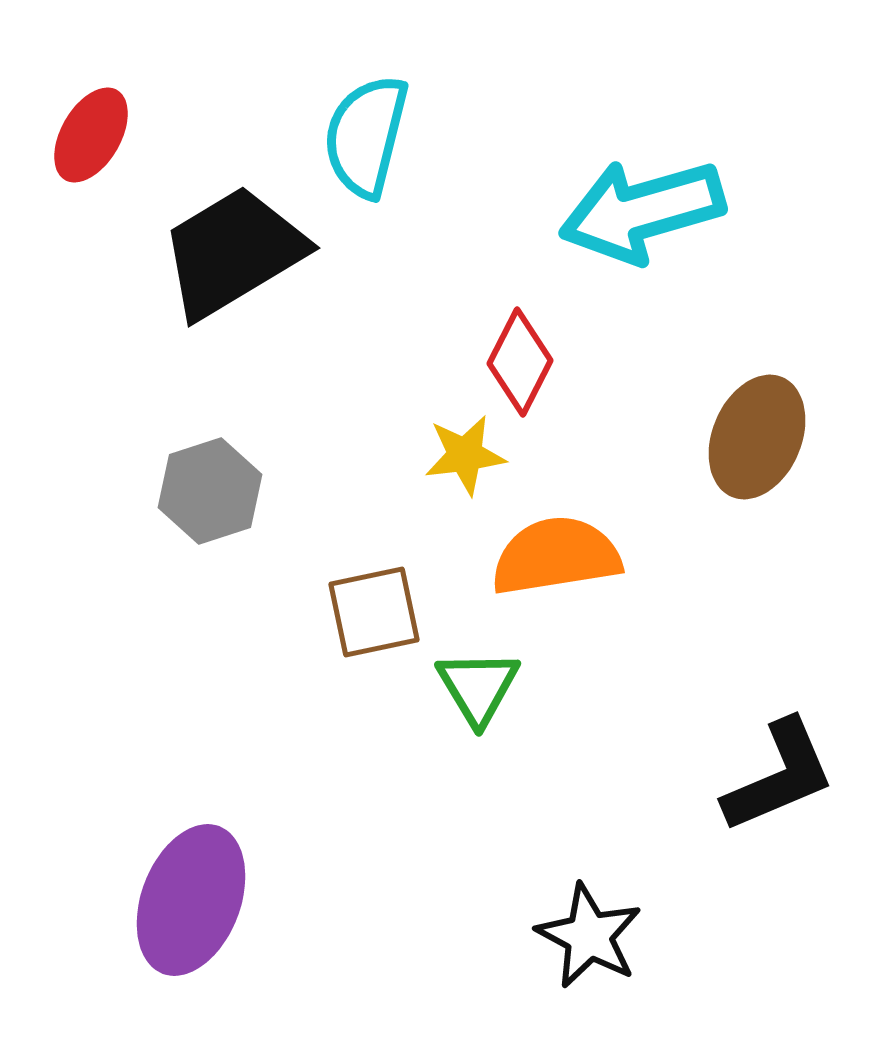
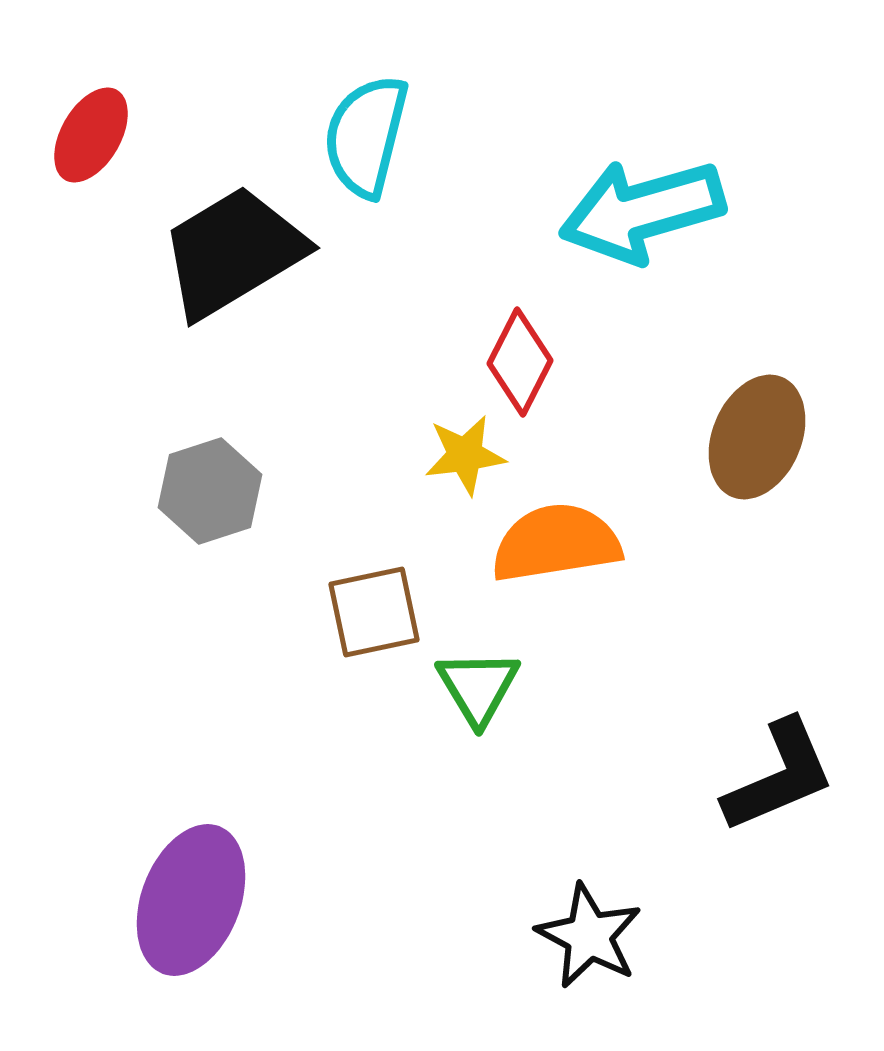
orange semicircle: moved 13 px up
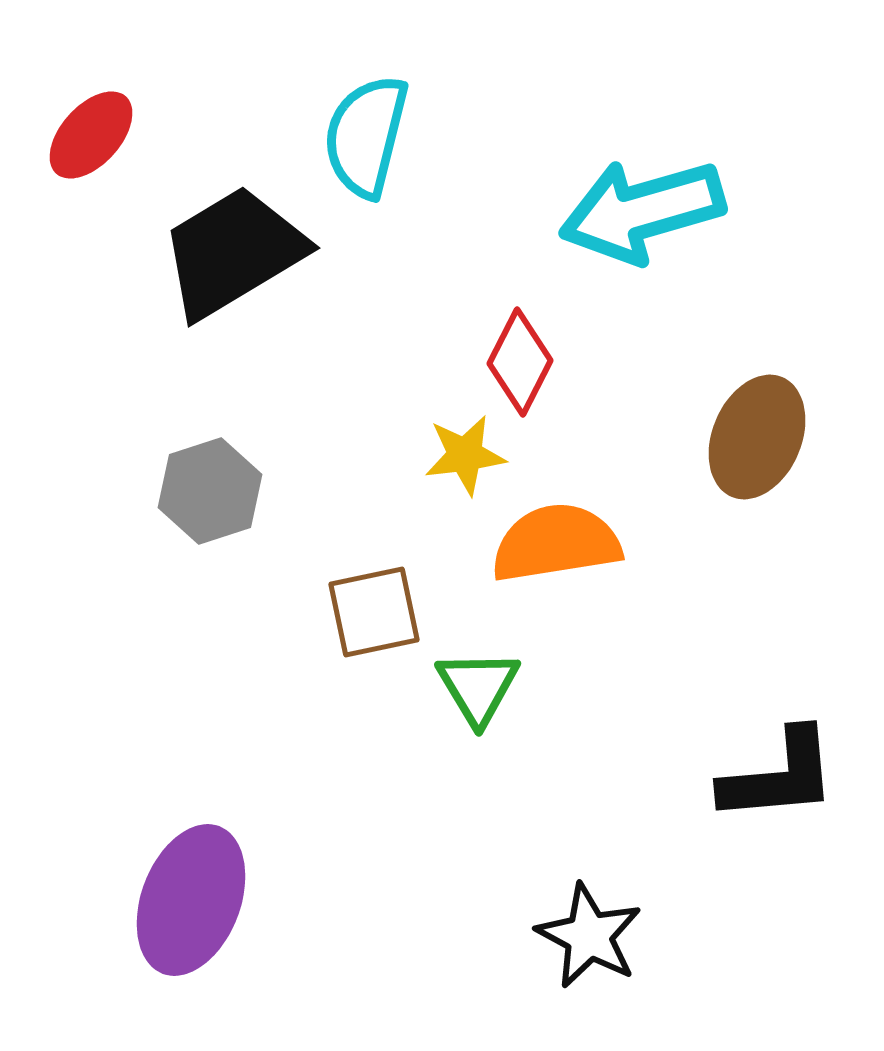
red ellipse: rotated 12 degrees clockwise
black L-shape: rotated 18 degrees clockwise
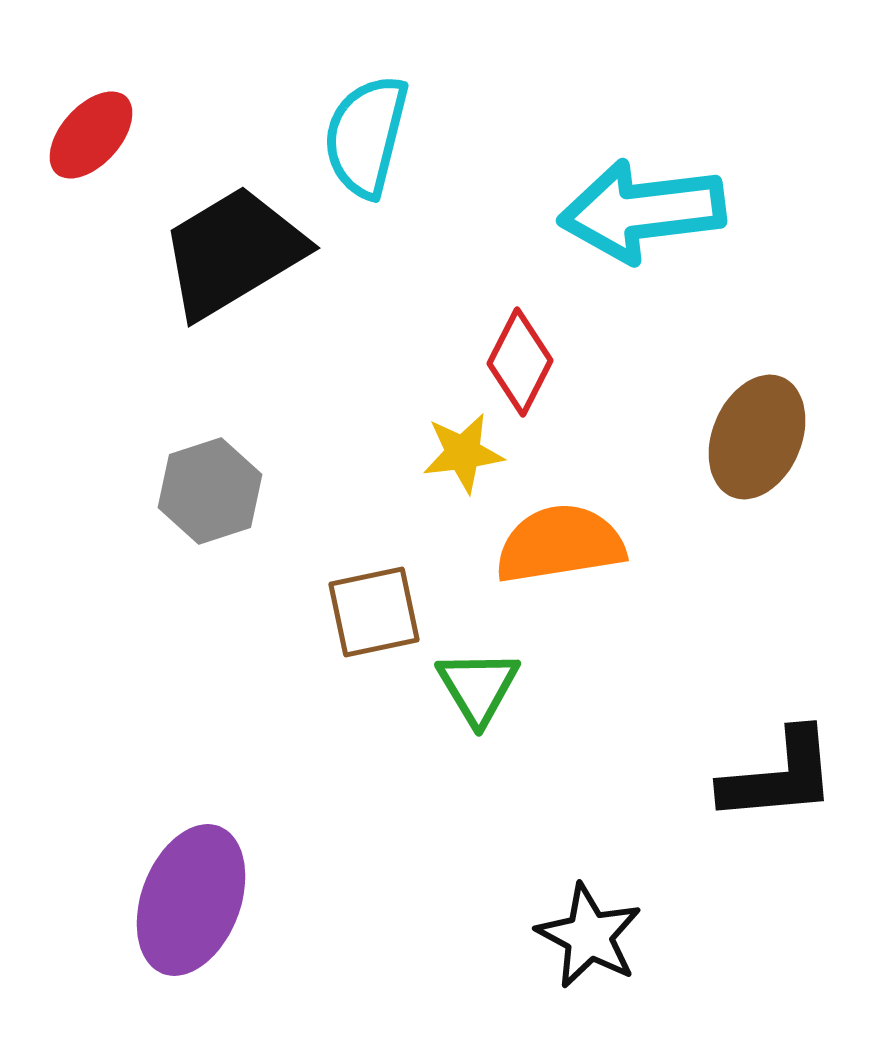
cyan arrow: rotated 9 degrees clockwise
yellow star: moved 2 px left, 2 px up
orange semicircle: moved 4 px right, 1 px down
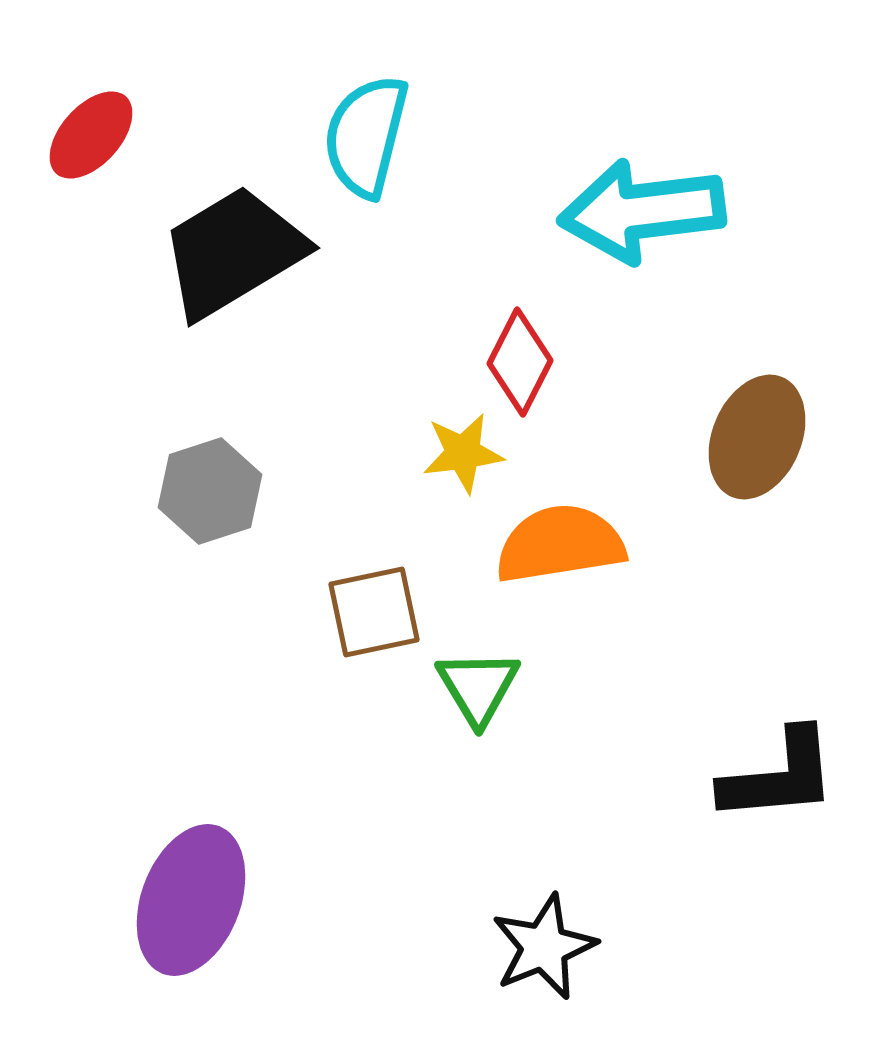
black star: moved 45 px left, 11 px down; rotated 22 degrees clockwise
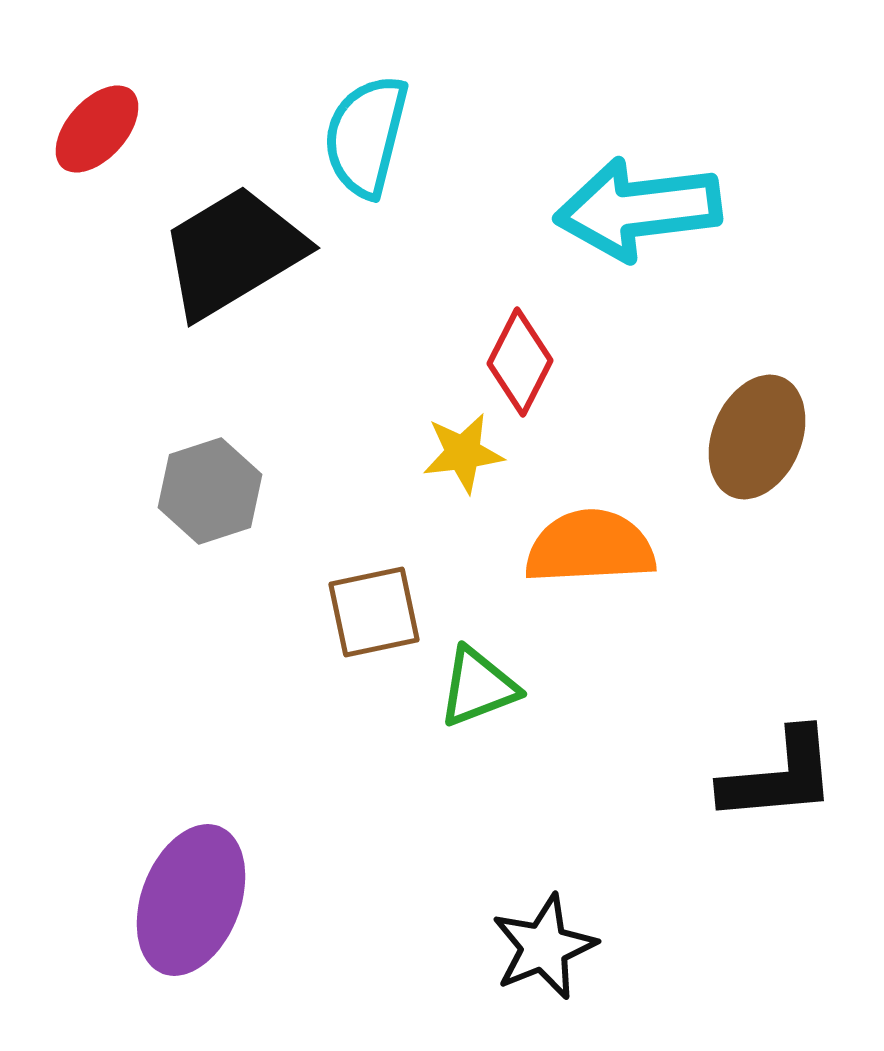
red ellipse: moved 6 px right, 6 px up
cyan arrow: moved 4 px left, 2 px up
orange semicircle: moved 30 px right, 3 px down; rotated 6 degrees clockwise
green triangle: rotated 40 degrees clockwise
